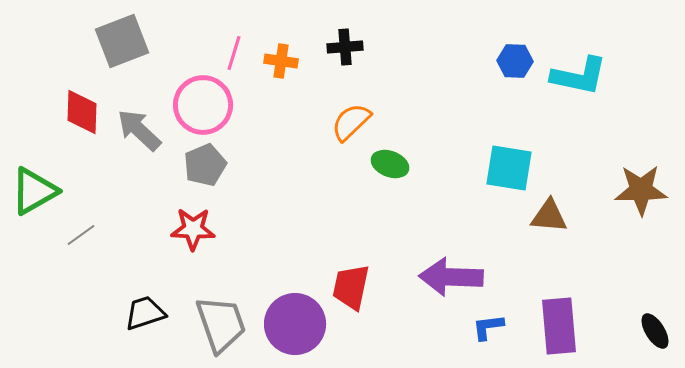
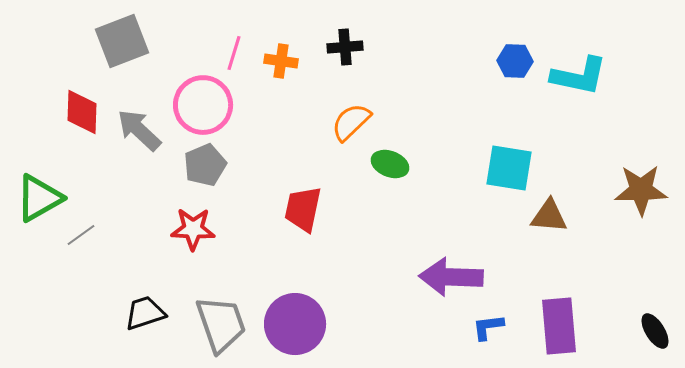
green triangle: moved 5 px right, 7 px down
red trapezoid: moved 48 px left, 78 px up
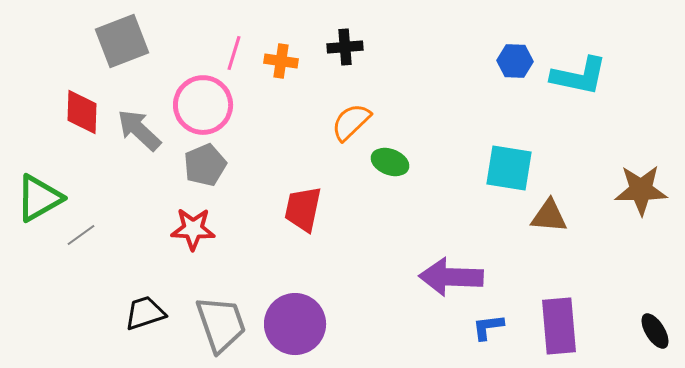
green ellipse: moved 2 px up
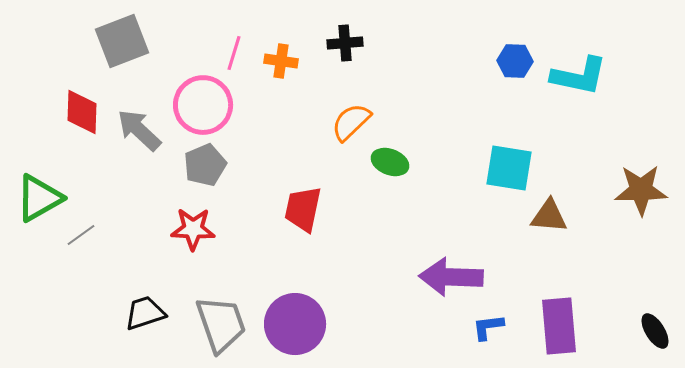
black cross: moved 4 px up
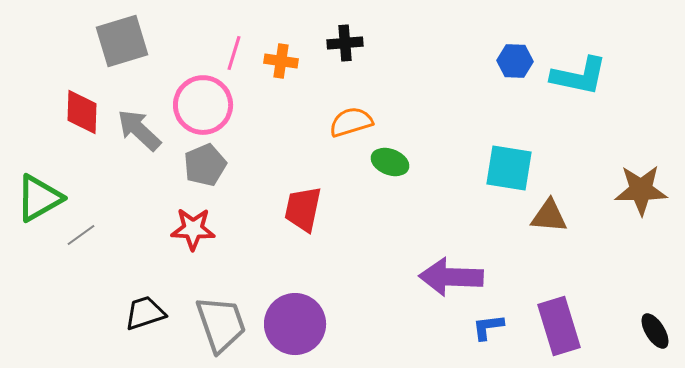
gray square: rotated 4 degrees clockwise
orange semicircle: rotated 27 degrees clockwise
purple rectangle: rotated 12 degrees counterclockwise
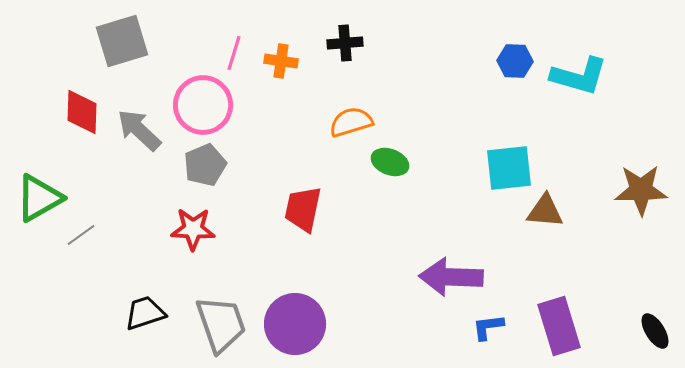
cyan L-shape: rotated 4 degrees clockwise
cyan square: rotated 15 degrees counterclockwise
brown triangle: moved 4 px left, 5 px up
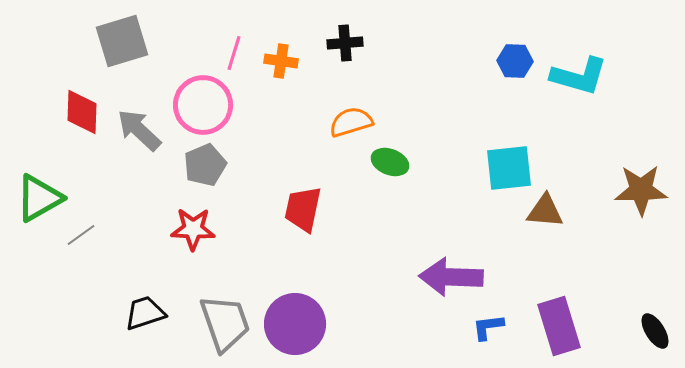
gray trapezoid: moved 4 px right, 1 px up
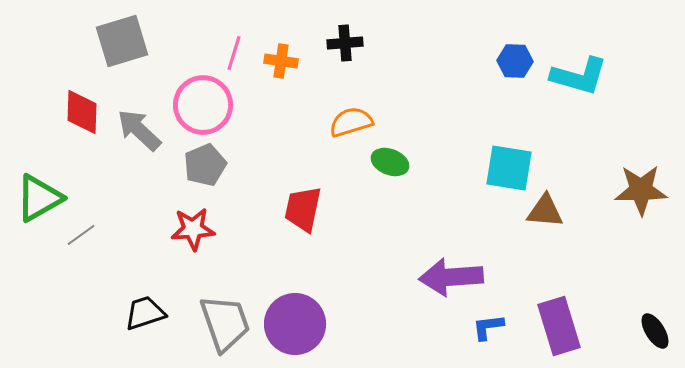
cyan square: rotated 15 degrees clockwise
red star: rotated 6 degrees counterclockwise
purple arrow: rotated 6 degrees counterclockwise
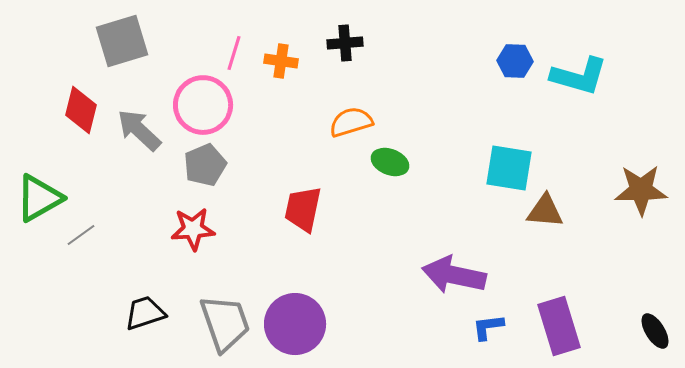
red diamond: moved 1 px left, 2 px up; rotated 12 degrees clockwise
purple arrow: moved 3 px right, 2 px up; rotated 16 degrees clockwise
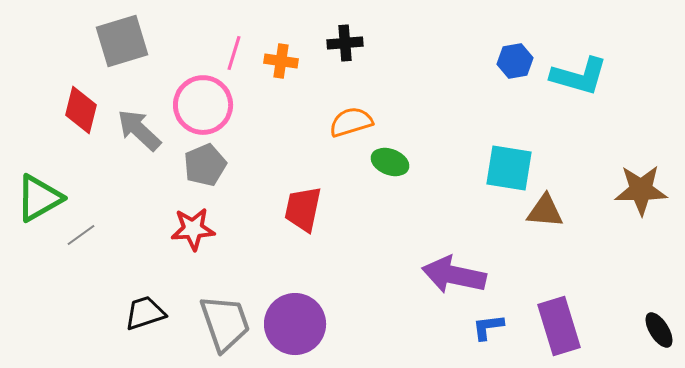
blue hexagon: rotated 12 degrees counterclockwise
black ellipse: moved 4 px right, 1 px up
